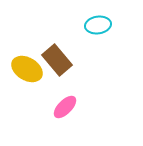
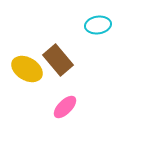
brown rectangle: moved 1 px right
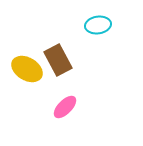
brown rectangle: rotated 12 degrees clockwise
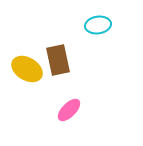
brown rectangle: rotated 16 degrees clockwise
pink ellipse: moved 4 px right, 3 px down
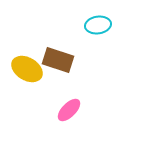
brown rectangle: rotated 60 degrees counterclockwise
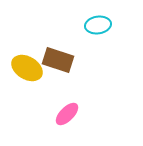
yellow ellipse: moved 1 px up
pink ellipse: moved 2 px left, 4 px down
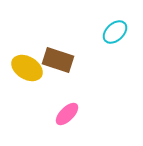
cyan ellipse: moved 17 px right, 7 px down; rotated 35 degrees counterclockwise
